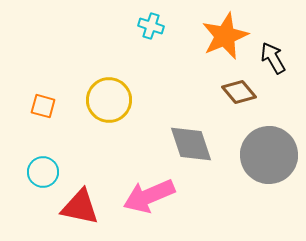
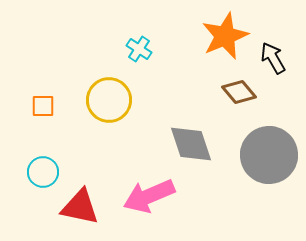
cyan cross: moved 12 px left, 23 px down; rotated 15 degrees clockwise
orange square: rotated 15 degrees counterclockwise
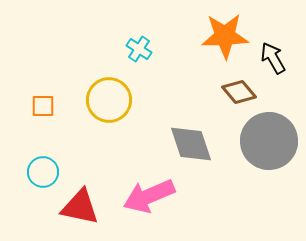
orange star: rotated 21 degrees clockwise
gray circle: moved 14 px up
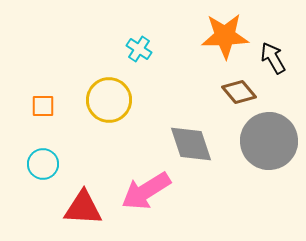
cyan circle: moved 8 px up
pink arrow: moved 3 px left, 5 px up; rotated 9 degrees counterclockwise
red triangle: moved 3 px right, 1 px down; rotated 9 degrees counterclockwise
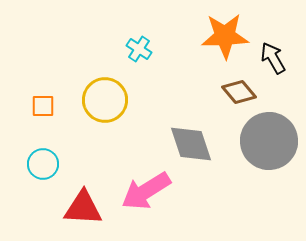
yellow circle: moved 4 px left
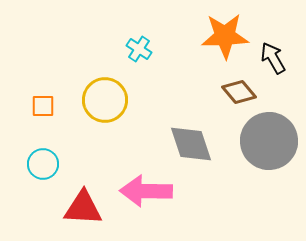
pink arrow: rotated 33 degrees clockwise
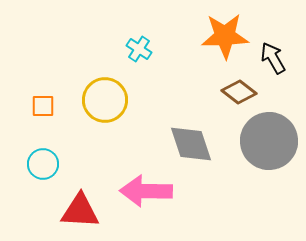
brown diamond: rotated 12 degrees counterclockwise
red triangle: moved 3 px left, 3 px down
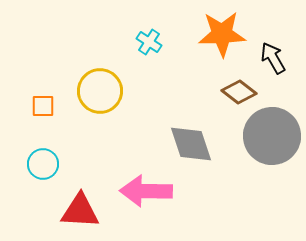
orange star: moved 3 px left, 2 px up
cyan cross: moved 10 px right, 7 px up
yellow circle: moved 5 px left, 9 px up
gray circle: moved 3 px right, 5 px up
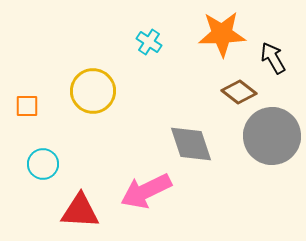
yellow circle: moved 7 px left
orange square: moved 16 px left
pink arrow: rotated 27 degrees counterclockwise
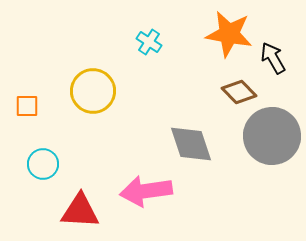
orange star: moved 7 px right; rotated 12 degrees clockwise
brown diamond: rotated 8 degrees clockwise
pink arrow: rotated 18 degrees clockwise
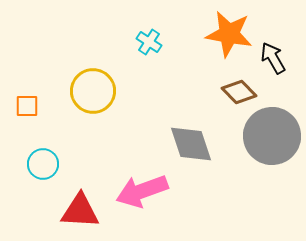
pink arrow: moved 4 px left; rotated 12 degrees counterclockwise
